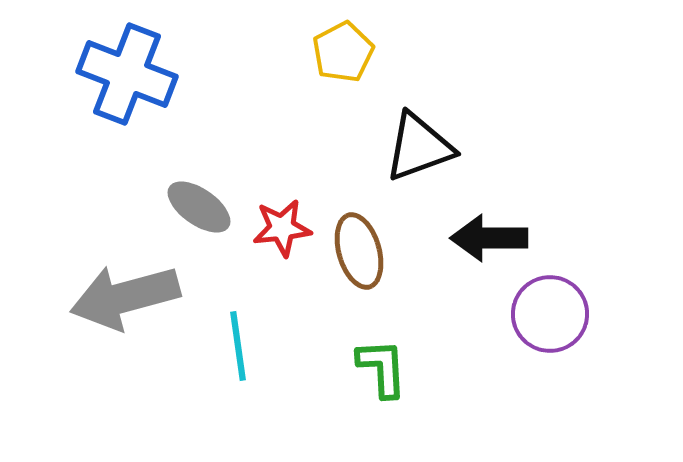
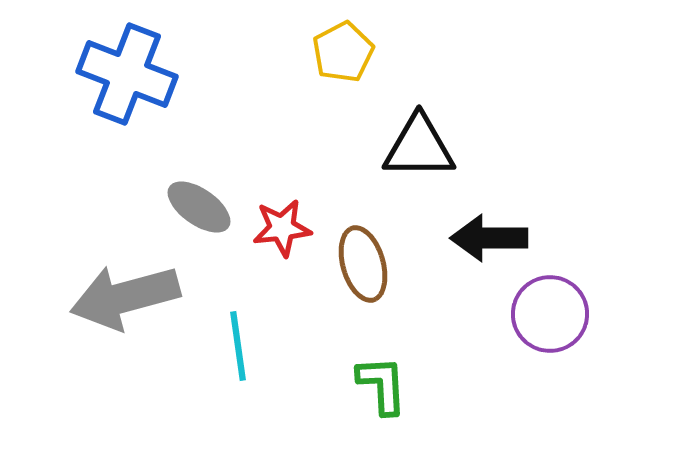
black triangle: rotated 20 degrees clockwise
brown ellipse: moved 4 px right, 13 px down
green L-shape: moved 17 px down
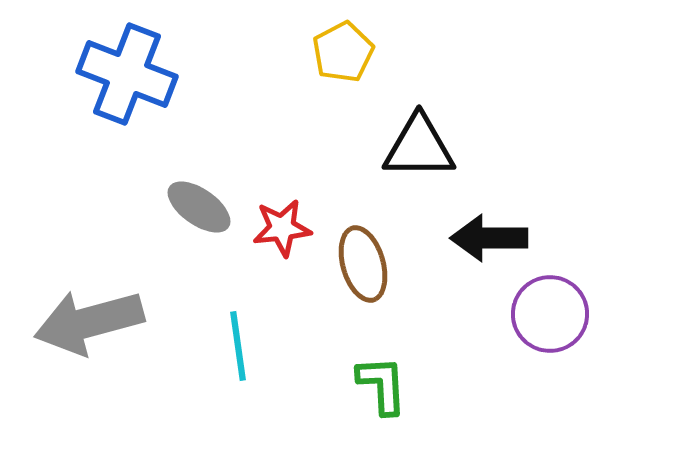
gray arrow: moved 36 px left, 25 px down
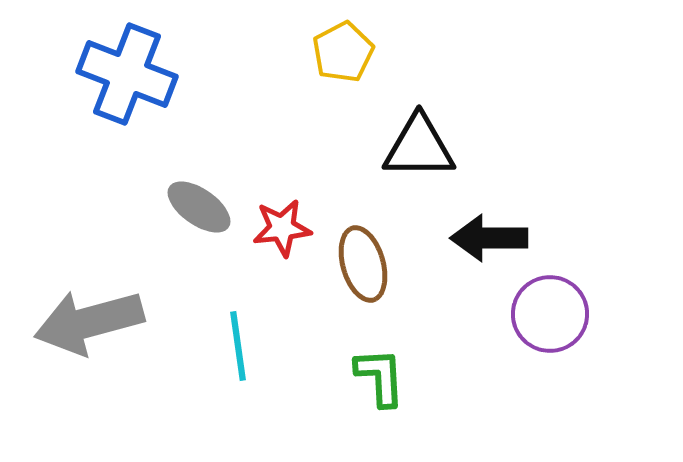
green L-shape: moved 2 px left, 8 px up
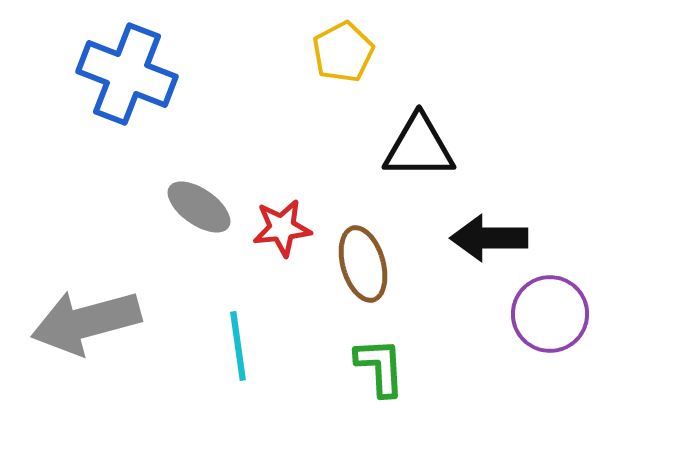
gray arrow: moved 3 px left
green L-shape: moved 10 px up
